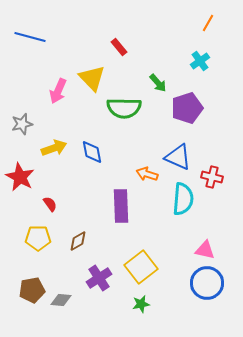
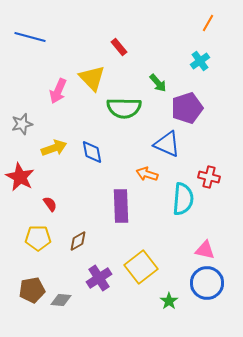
blue triangle: moved 11 px left, 13 px up
red cross: moved 3 px left
green star: moved 28 px right, 3 px up; rotated 24 degrees counterclockwise
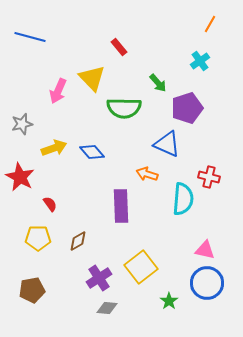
orange line: moved 2 px right, 1 px down
blue diamond: rotated 30 degrees counterclockwise
gray diamond: moved 46 px right, 8 px down
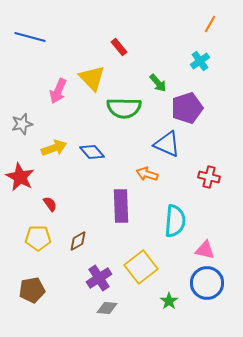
cyan semicircle: moved 8 px left, 22 px down
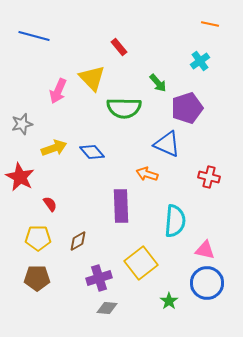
orange line: rotated 72 degrees clockwise
blue line: moved 4 px right, 1 px up
yellow square: moved 4 px up
purple cross: rotated 15 degrees clockwise
brown pentagon: moved 5 px right, 12 px up; rotated 10 degrees clockwise
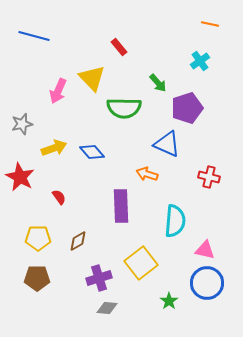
red semicircle: moved 9 px right, 7 px up
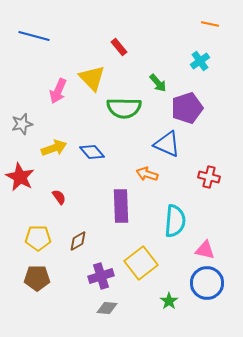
purple cross: moved 2 px right, 2 px up
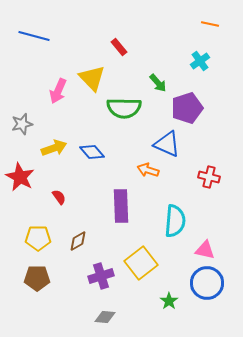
orange arrow: moved 1 px right, 4 px up
gray diamond: moved 2 px left, 9 px down
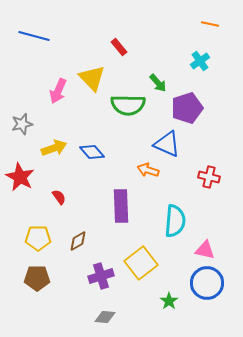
green semicircle: moved 4 px right, 3 px up
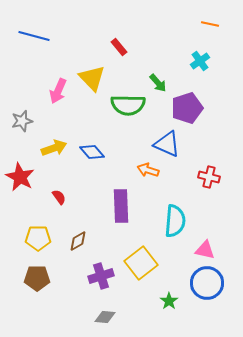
gray star: moved 3 px up
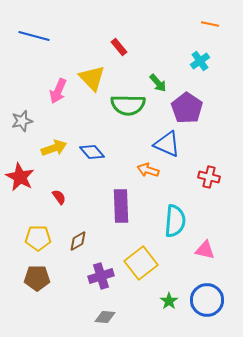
purple pentagon: rotated 20 degrees counterclockwise
blue circle: moved 17 px down
